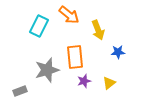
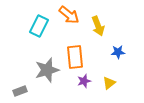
yellow arrow: moved 4 px up
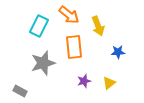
orange rectangle: moved 1 px left, 10 px up
gray star: moved 4 px left, 7 px up
gray rectangle: rotated 48 degrees clockwise
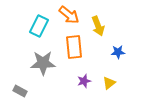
gray star: rotated 15 degrees clockwise
